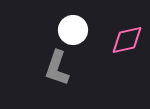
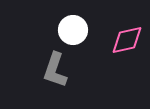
gray L-shape: moved 2 px left, 2 px down
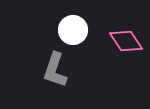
pink diamond: moved 1 px left, 1 px down; rotated 68 degrees clockwise
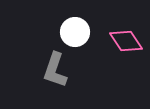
white circle: moved 2 px right, 2 px down
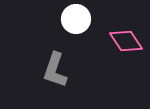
white circle: moved 1 px right, 13 px up
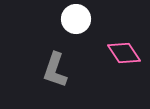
pink diamond: moved 2 px left, 12 px down
